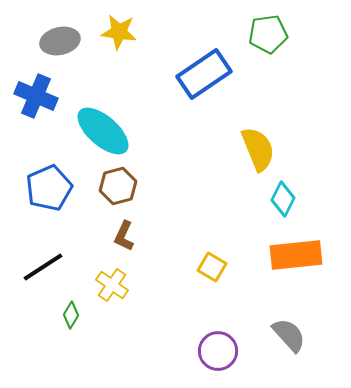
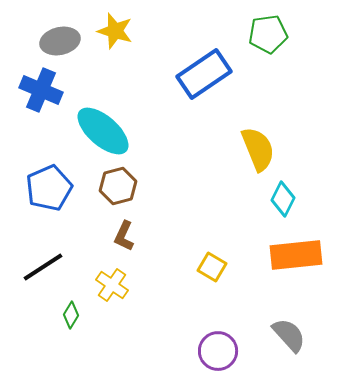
yellow star: moved 4 px left, 1 px up; rotated 9 degrees clockwise
blue cross: moved 5 px right, 6 px up
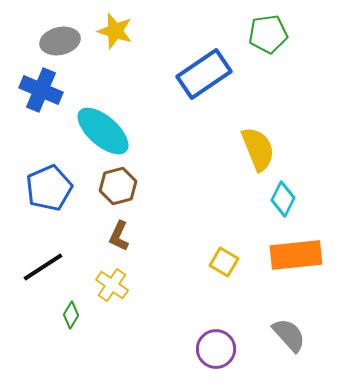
brown L-shape: moved 5 px left
yellow square: moved 12 px right, 5 px up
purple circle: moved 2 px left, 2 px up
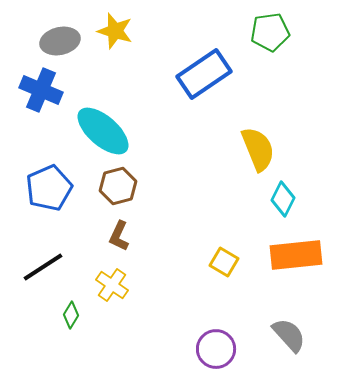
green pentagon: moved 2 px right, 2 px up
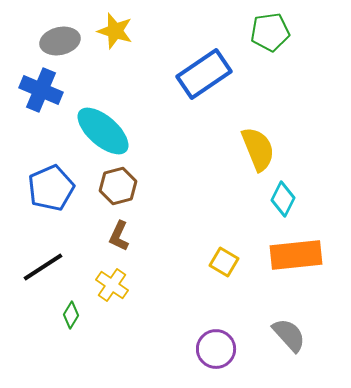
blue pentagon: moved 2 px right
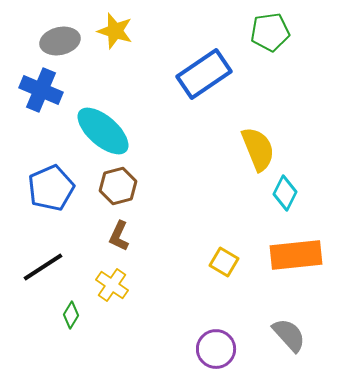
cyan diamond: moved 2 px right, 6 px up
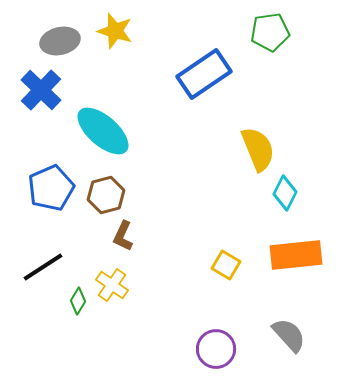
blue cross: rotated 21 degrees clockwise
brown hexagon: moved 12 px left, 9 px down
brown L-shape: moved 4 px right
yellow square: moved 2 px right, 3 px down
green diamond: moved 7 px right, 14 px up
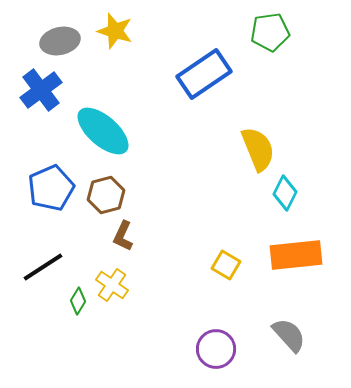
blue cross: rotated 9 degrees clockwise
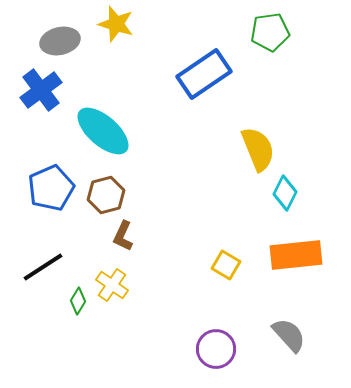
yellow star: moved 1 px right, 7 px up
